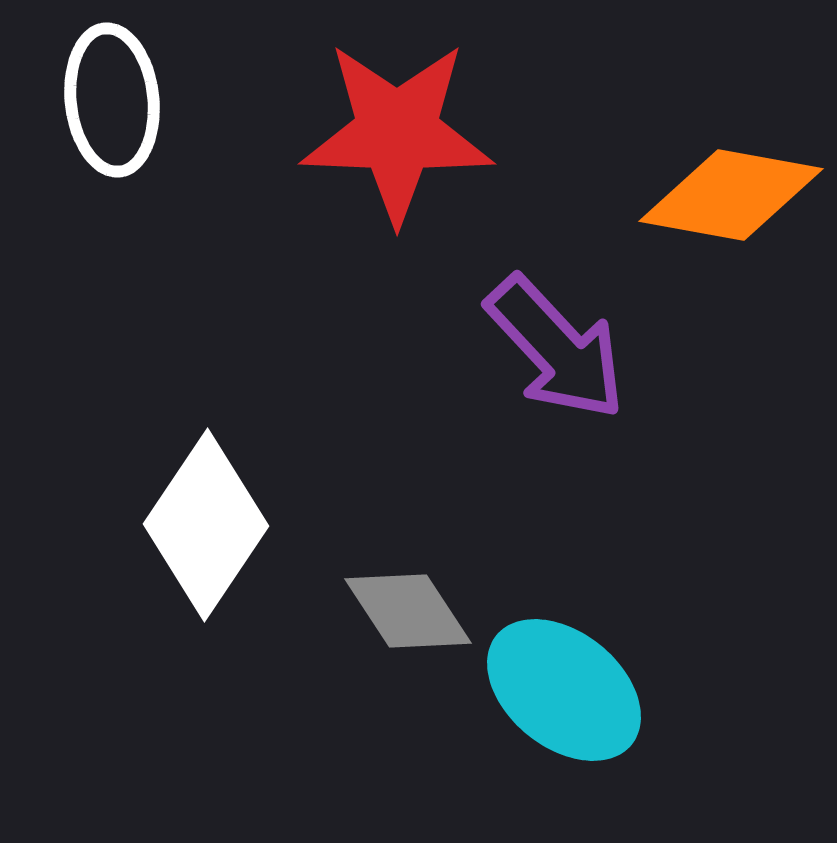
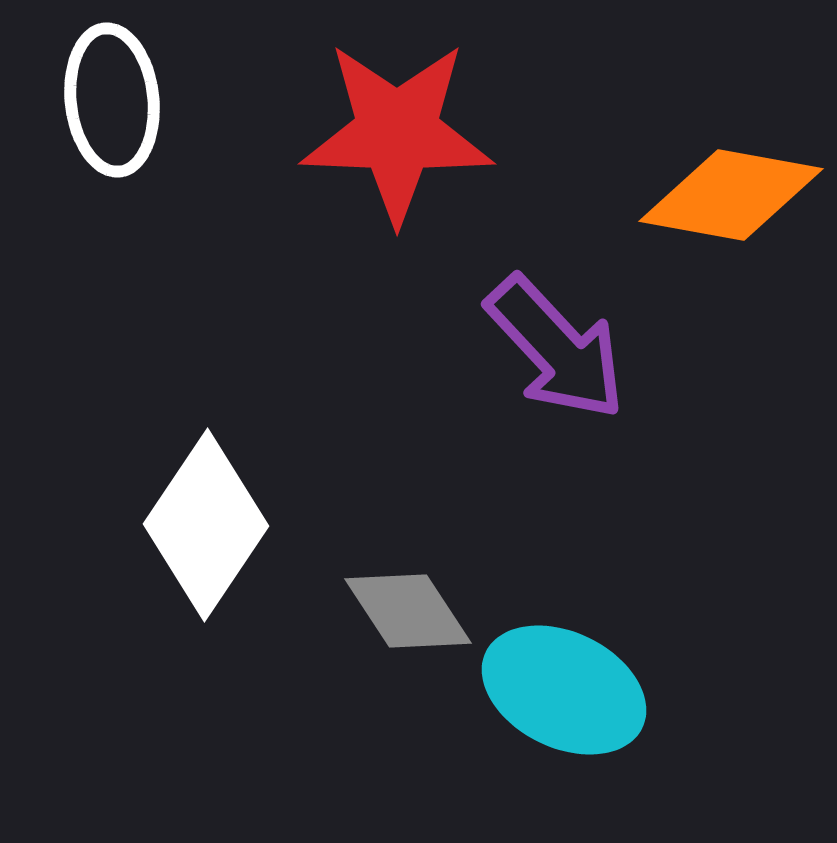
cyan ellipse: rotated 13 degrees counterclockwise
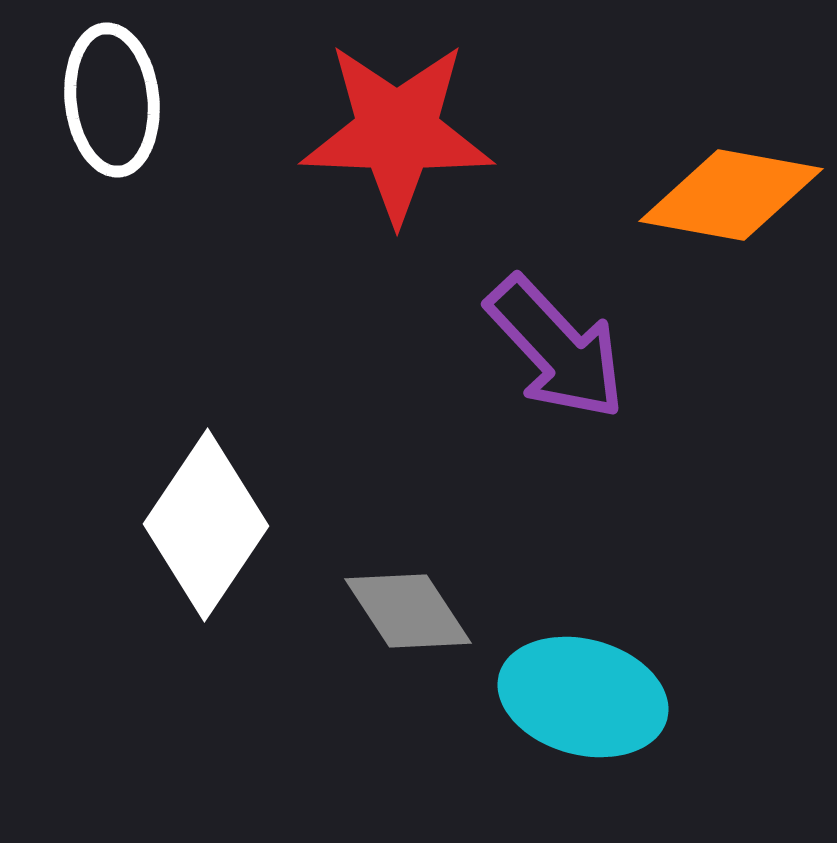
cyan ellipse: moved 19 px right, 7 px down; rotated 11 degrees counterclockwise
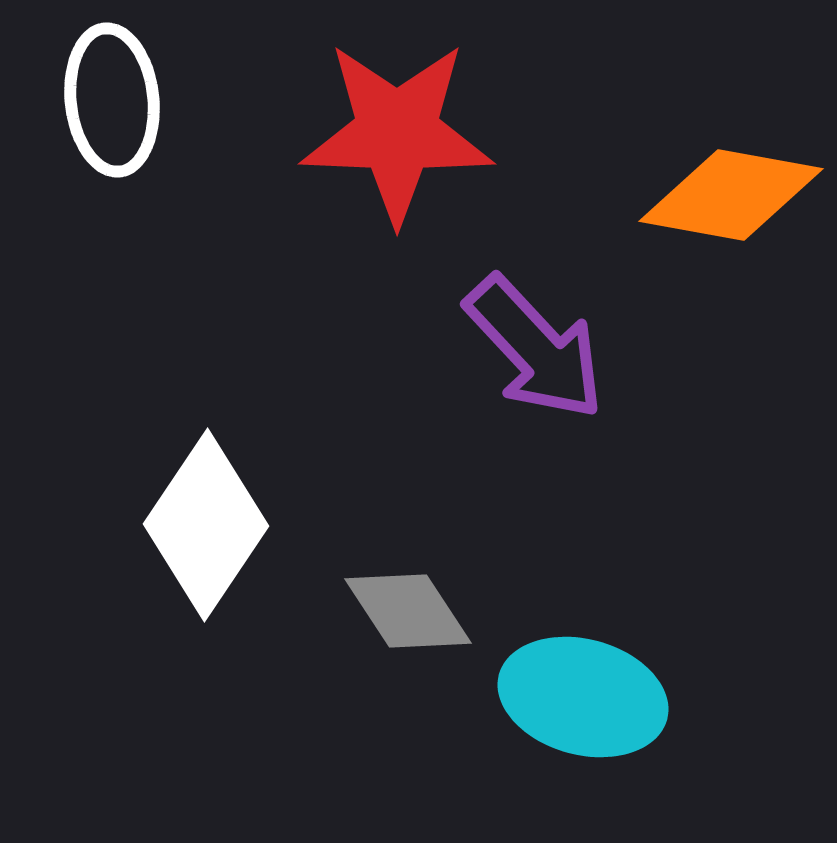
purple arrow: moved 21 px left
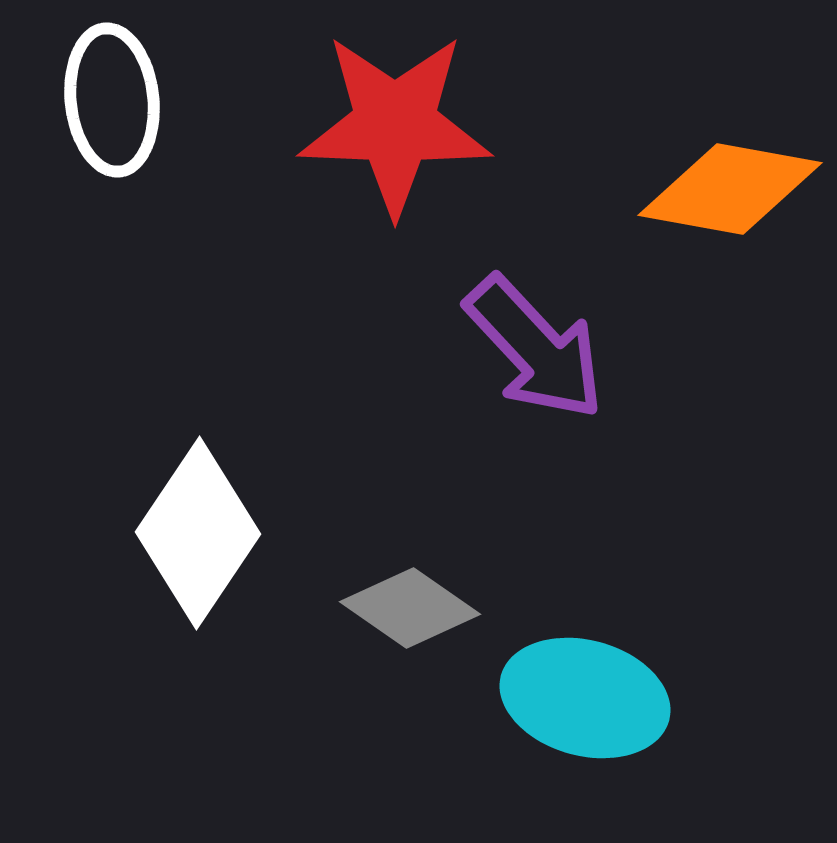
red star: moved 2 px left, 8 px up
orange diamond: moved 1 px left, 6 px up
white diamond: moved 8 px left, 8 px down
gray diamond: moved 2 px right, 3 px up; rotated 22 degrees counterclockwise
cyan ellipse: moved 2 px right, 1 px down
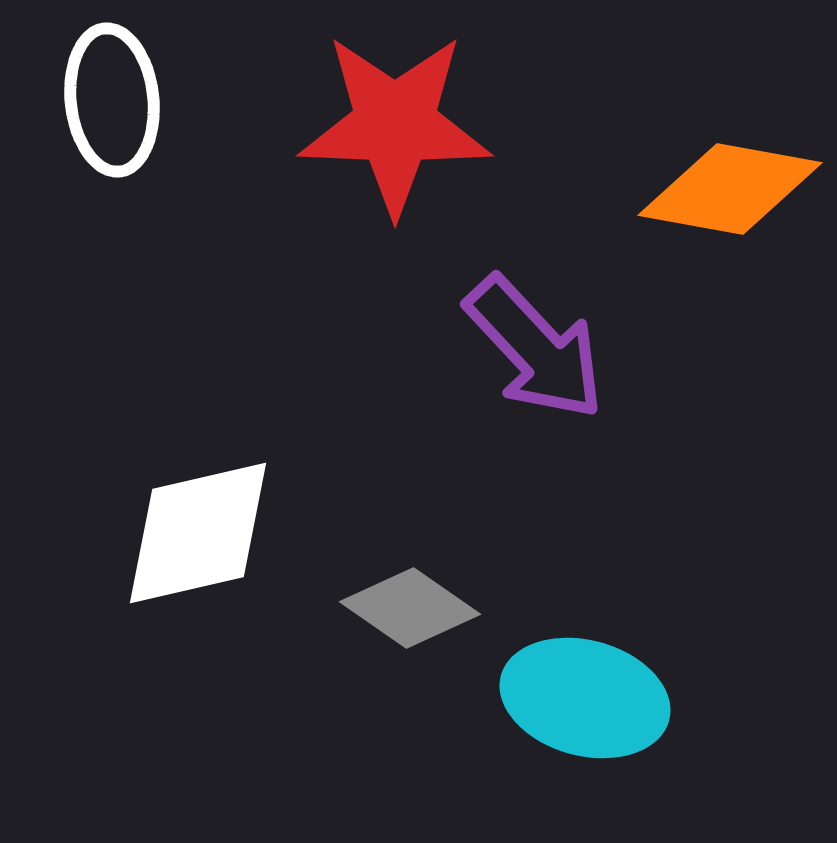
white diamond: rotated 43 degrees clockwise
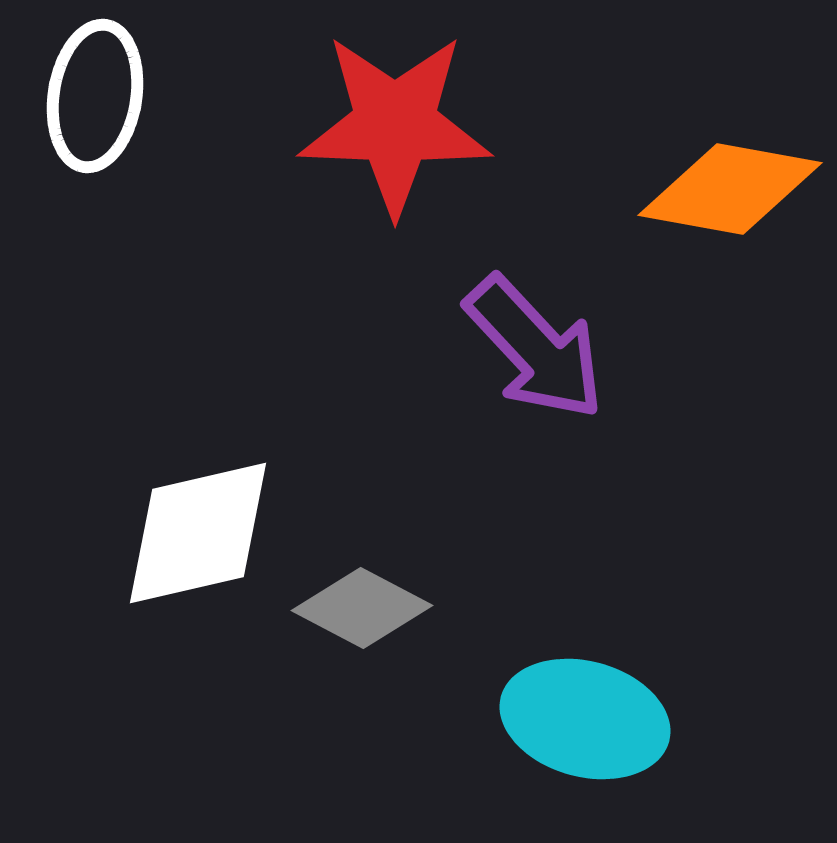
white ellipse: moved 17 px left, 4 px up; rotated 15 degrees clockwise
gray diamond: moved 48 px left; rotated 7 degrees counterclockwise
cyan ellipse: moved 21 px down
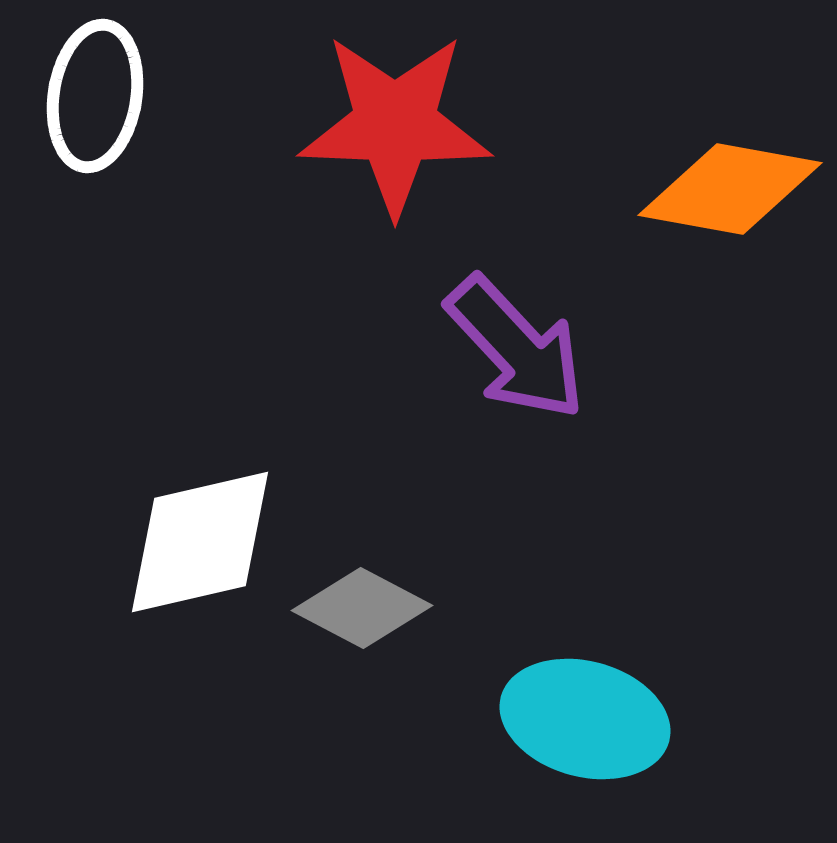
purple arrow: moved 19 px left
white diamond: moved 2 px right, 9 px down
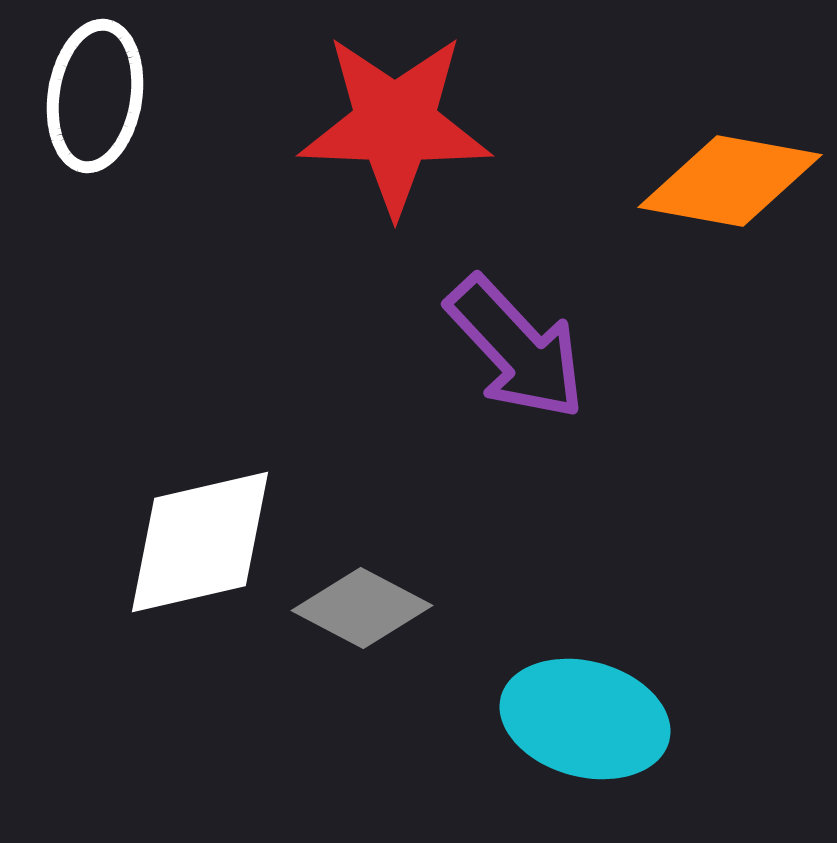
orange diamond: moved 8 px up
